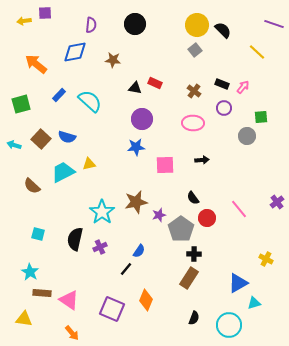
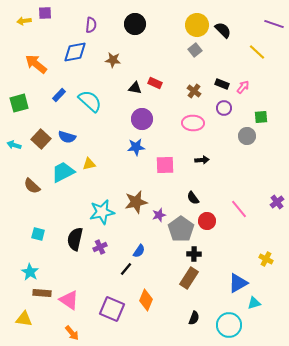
green square at (21, 104): moved 2 px left, 1 px up
cyan star at (102, 212): rotated 25 degrees clockwise
red circle at (207, 218): moved 3 px down
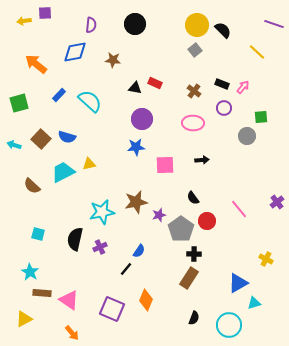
yellow triangle at (24, 319): rotated 36 degrees counterclockwise
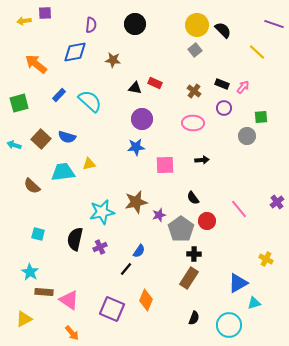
cyan trapezoid at (63, 172): rotated 20 degrees clockwise
brown rectangle at (42, 293): moved 2 px right, 1 px up
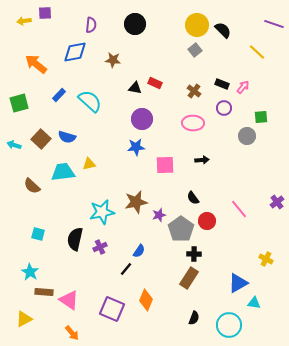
cyan triangle at (254, 303): rotated 24 degrees clockwise
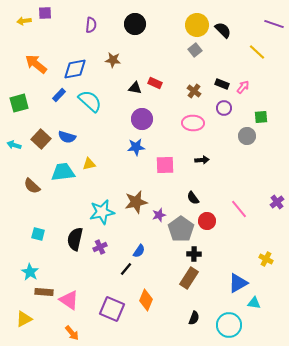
blue diamond at (75, 52): moved 17 px down
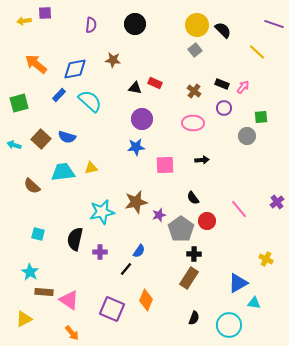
yellow triangle at (89, 164): moved 2 px right, 4 px down
purple cross at (100, 247): moved 5 px down; rotated 24 degrees clockwise
